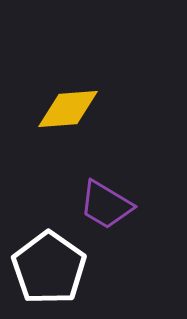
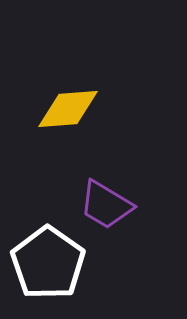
white pentagon: moved 1 px left, 5 px up
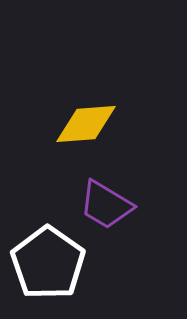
yellow diamond: moved 18 px right, 15 px down
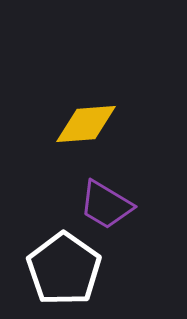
white pentagon: moved 16 px right, 6 px down
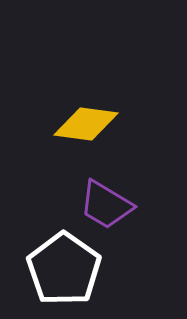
yellow diamond: rotated 12 degrees clockwise
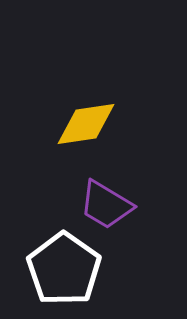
yellow diamond: rotated 16 degrees counterclockwise
